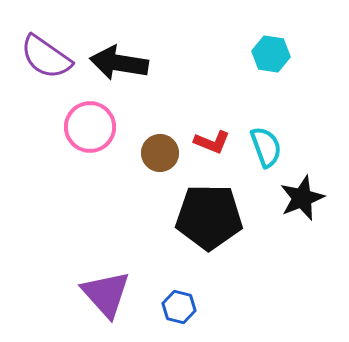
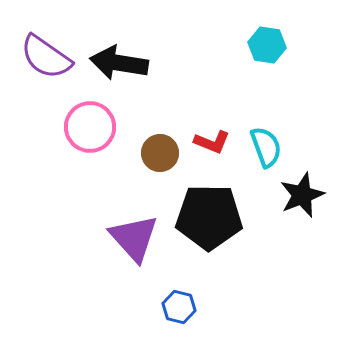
cyan hexagon: moved 4 px left, 9 px up
black star: moved 3 px up
purple triangle: moved 28 px right, 56 px up
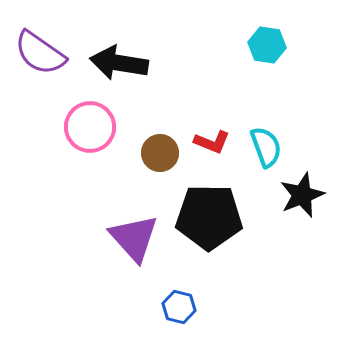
purple semicircle: moved 6 px left, 4 px up
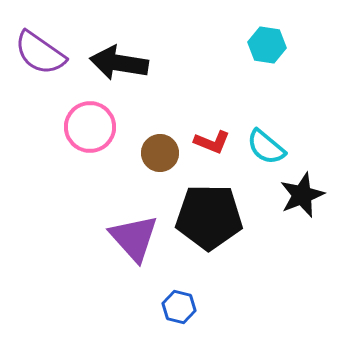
cyan semicircle: rotated 150 degrees clockwise
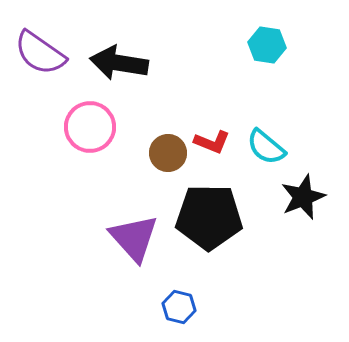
brown circle: moved 8 px right
black star: moved 1 px right, 2 px down
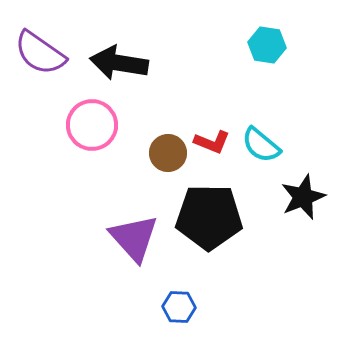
pink circle: moved 2 px right, 2 px up
cyan semicircle: moved 5 px left, 2 px up
blue hexagon: rotated 12 degrees counterclockwise
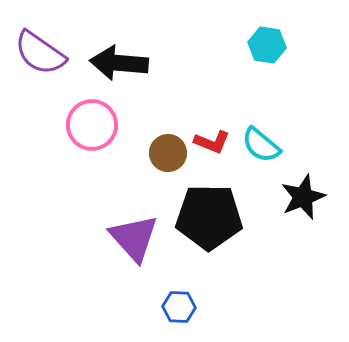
black arrow: rotated 4 degrees counterclockwise
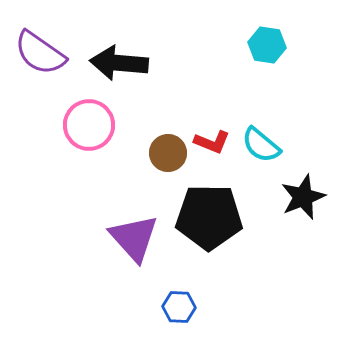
pink circle: moved 3 px left
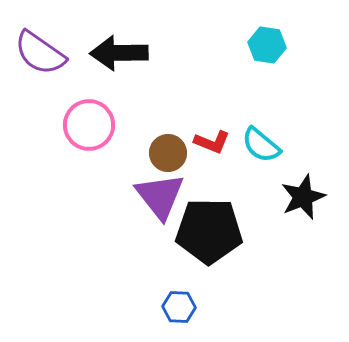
black arrow: moved 10 px up; rotated 6 degrees counterclockwise
black pentagon: moved 14 px down
purple triangle: moved 26 px right, 42 px up; rotated 4 degrees clockwise
